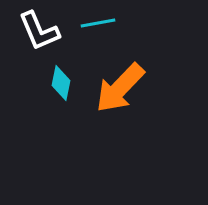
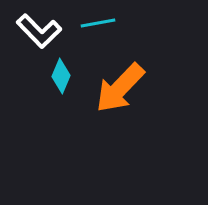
white L-shape: rotated 21 degrees counterclockwise
cyan diamond: moved 7 px up; rotated 12 degrees clockwise
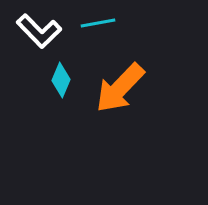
cyan diamond: moved 4 px down
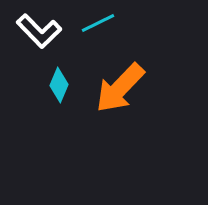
cyan line: rotated 16 degrees counterclockwise
cyan diamond: moved 2 px left, 5 px down
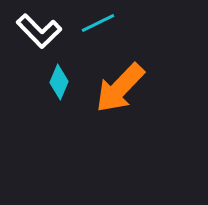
cyan diamond: moved 3 px up
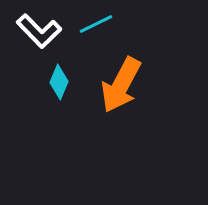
cyan line: moved 2 px left, 1 px down
orange arrow: moved 1 px right, 3 px up; rotated 16 degrees counterclockwise
